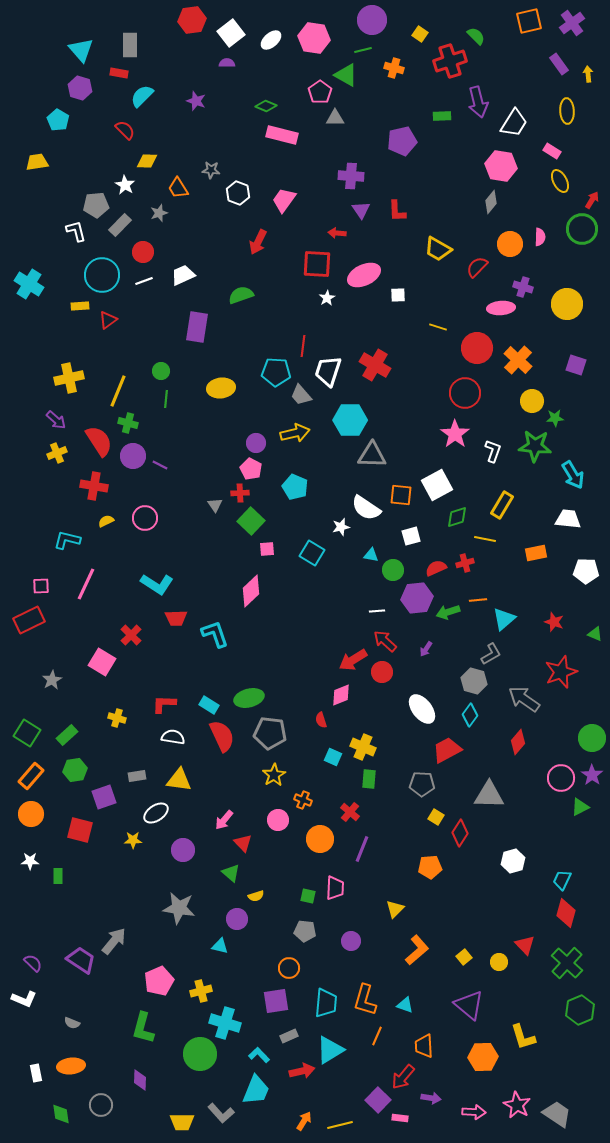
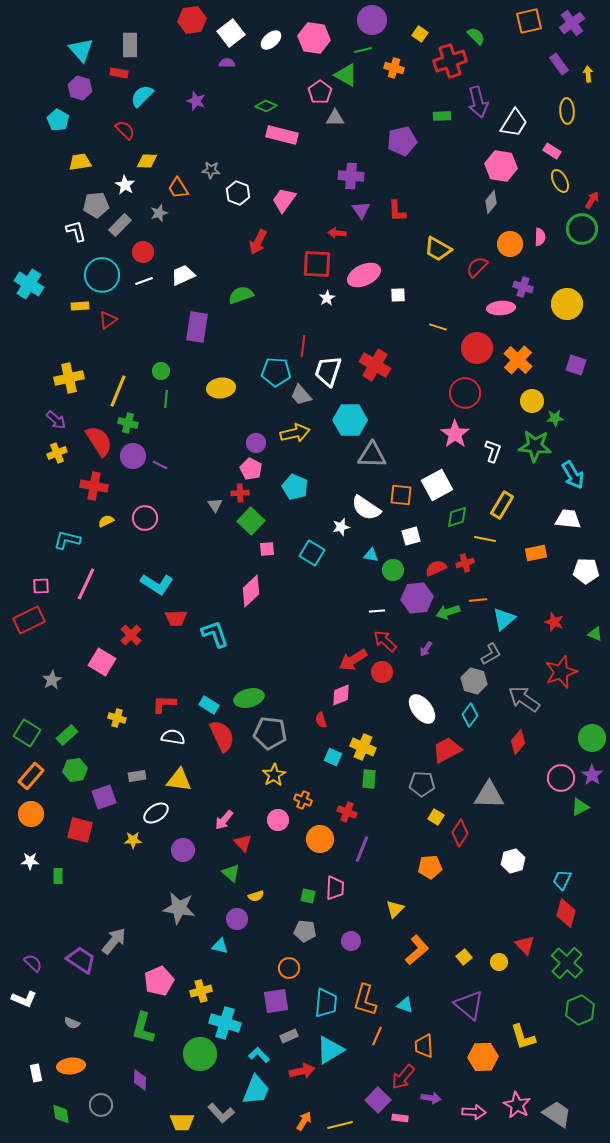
yellow trapezoid at (37, 162): moved 43 px right
red cross at (350, 812): moved 3 px left; rotated 18 degrees counterclockwise
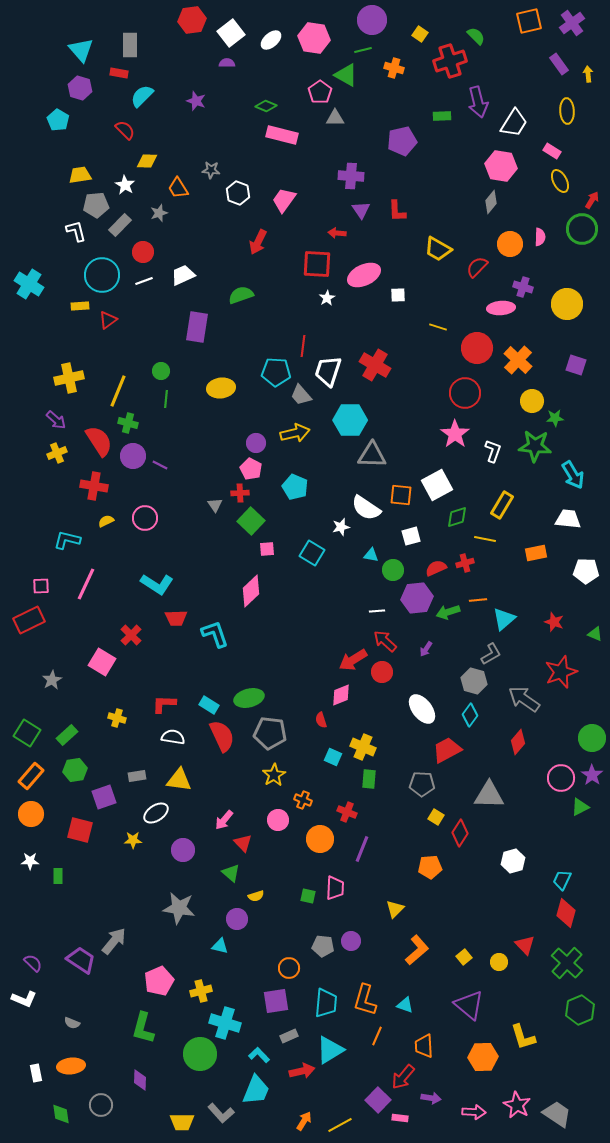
yellow trapezoid at (80, 162): moved 13 px down
gray pentagon at (305, 931): moved 18 px right, 15 px down
yellow line at (340, 1125): rotated 15 degrees counterclockwise
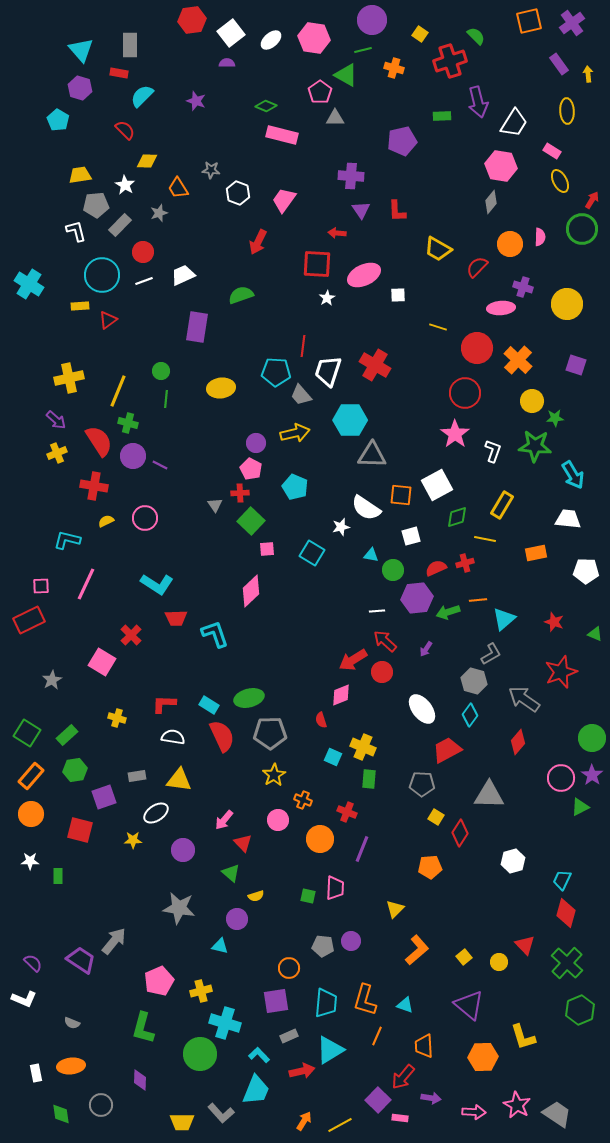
gray pentagon at (270, 733): rotated 8 degrees counterclockwise
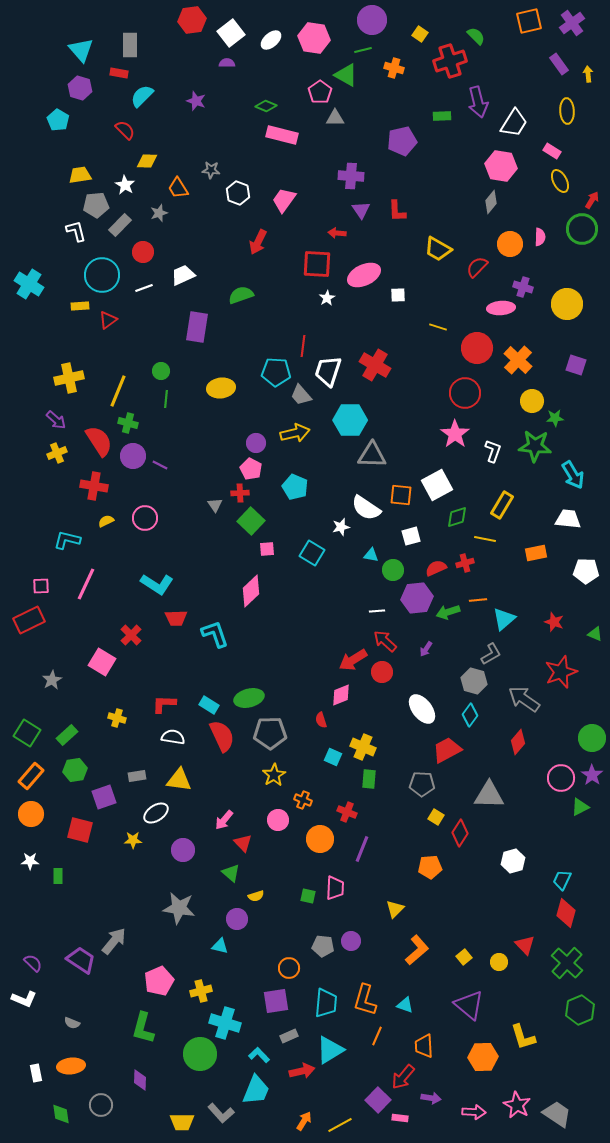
white line at (144, 281): moved 7 px down
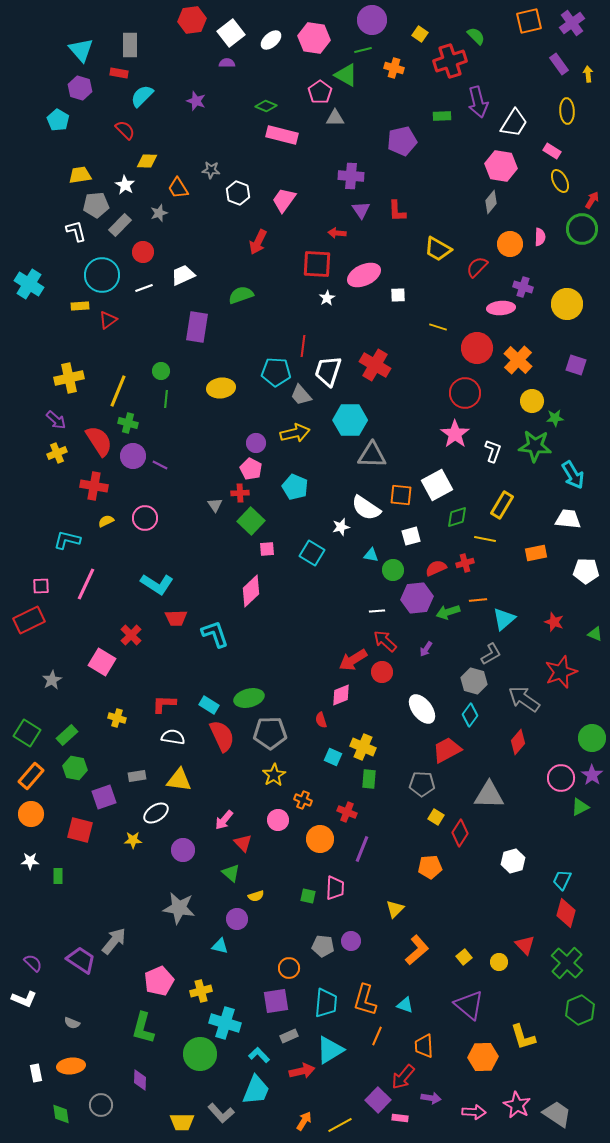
green hexagon at (75, 770): moved 2 px up; rotated 20 degrees clockwise
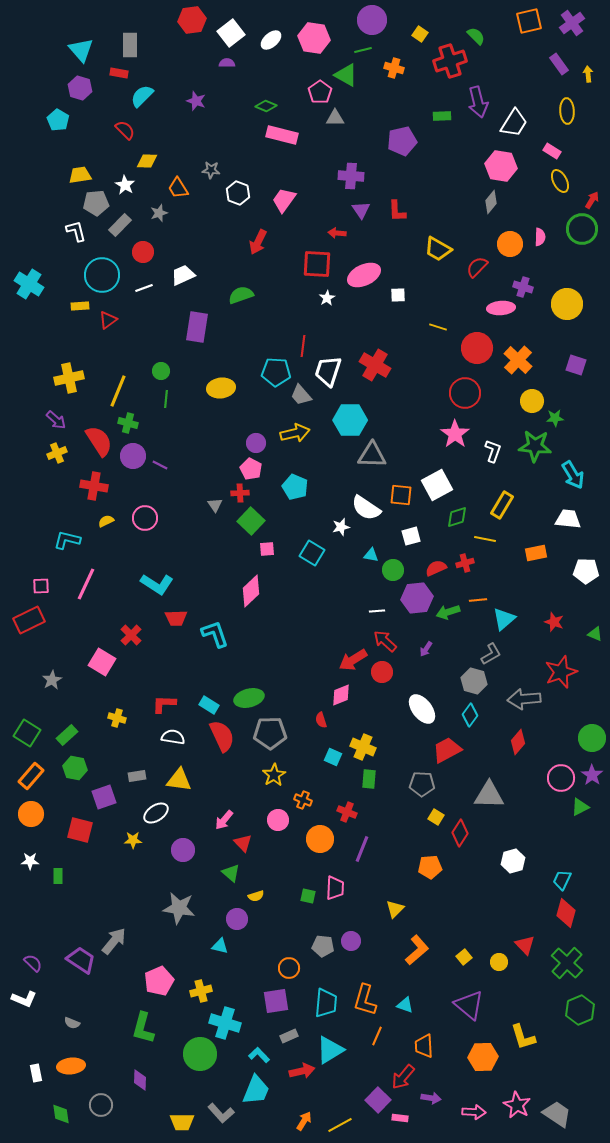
gray pentagon at (96, 205): moved 2 px up
gray arrow at (524, 699): rotated 40 degrees counterclockwise
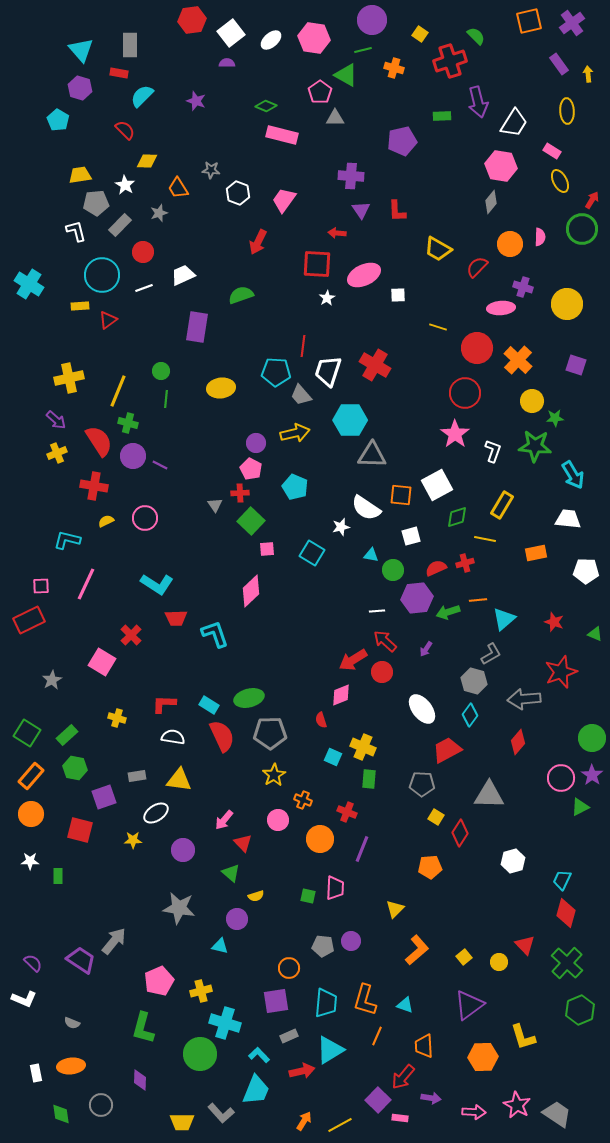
purple triangle at (469, 1005): rotated 44 degrees clockwise
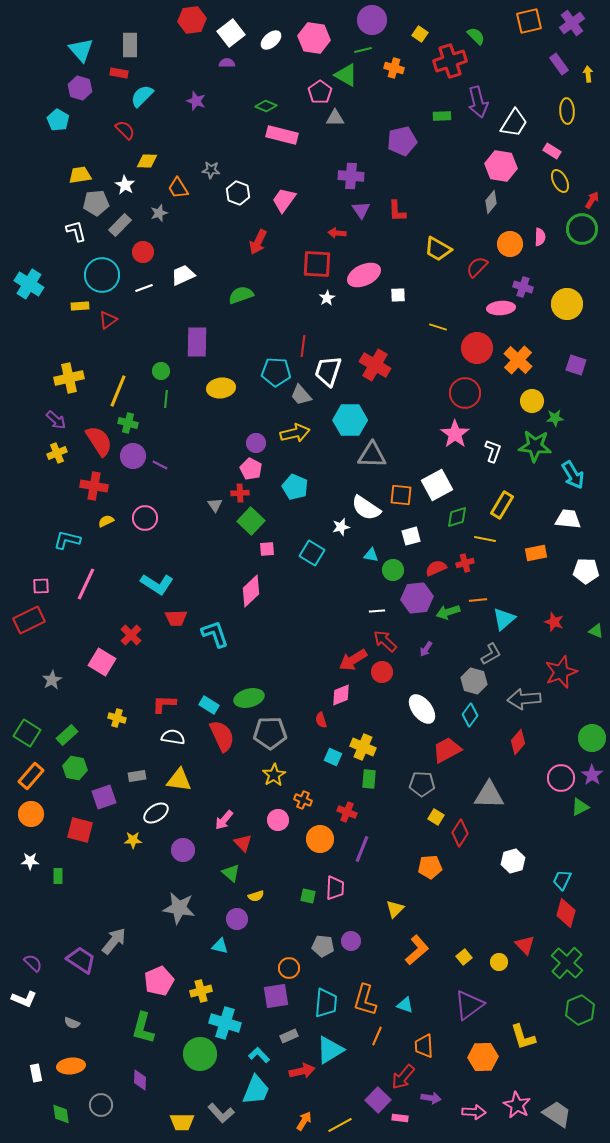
purple rectangle at (197, 327): moved 15 px down; rotated 8 degrees counterclockwise
green triangle at (595, 634): moved 1 px right, 3 px up
purple square at (276, 1001): moved 5 px up
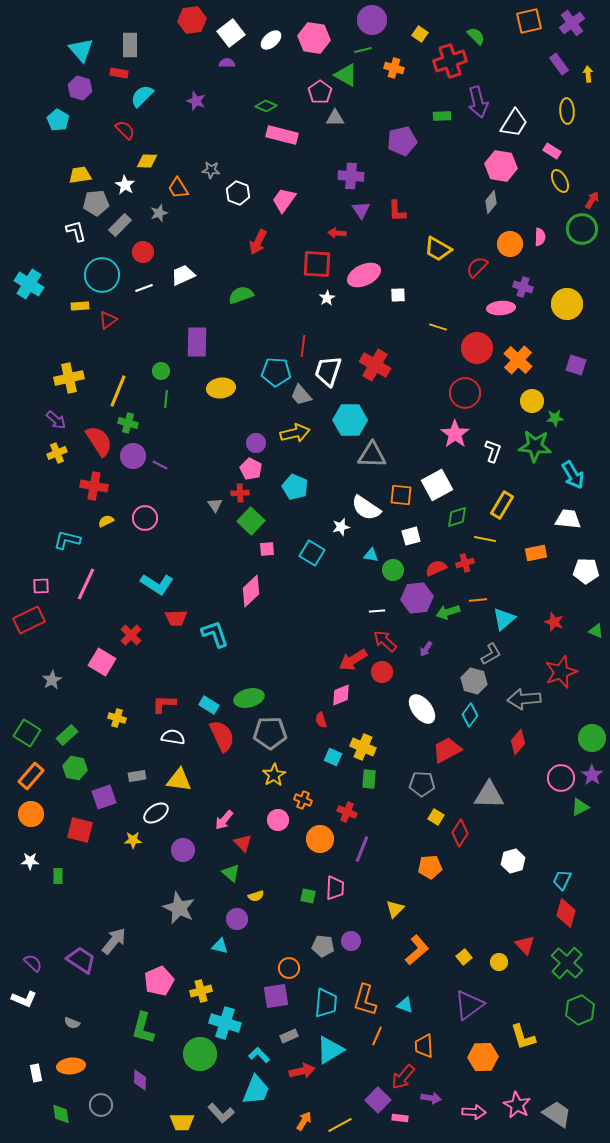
gray star at (179, 908): rotated 16 degrees clockwise
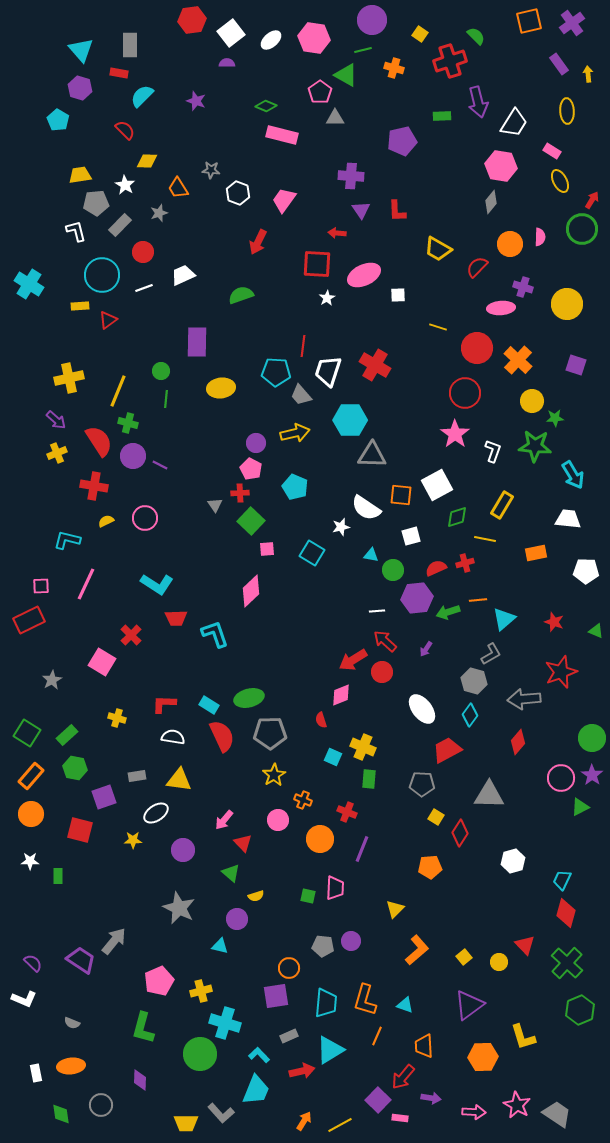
yellow trapezoid at (182, 1122): moved 4 px right, 1 px down
